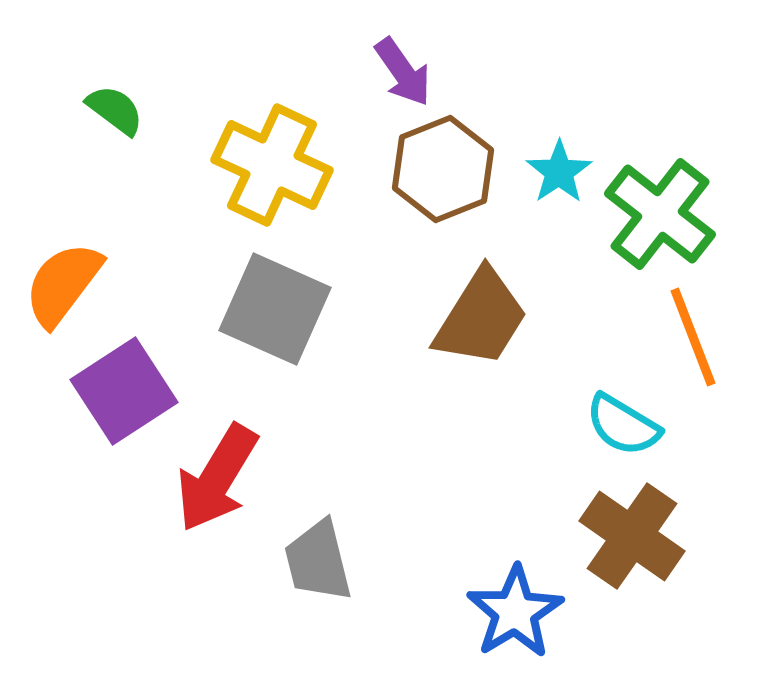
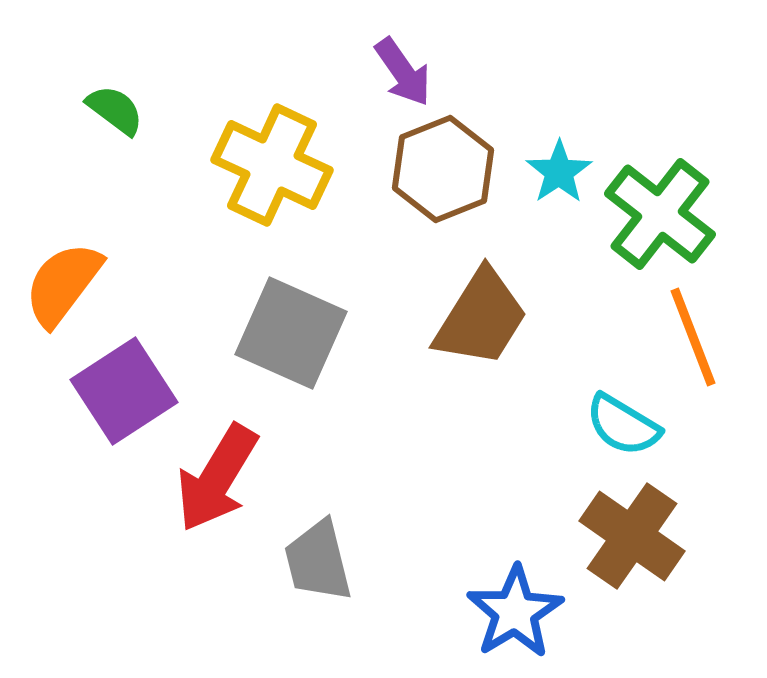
gray square: moved 16 px right, 24 px down
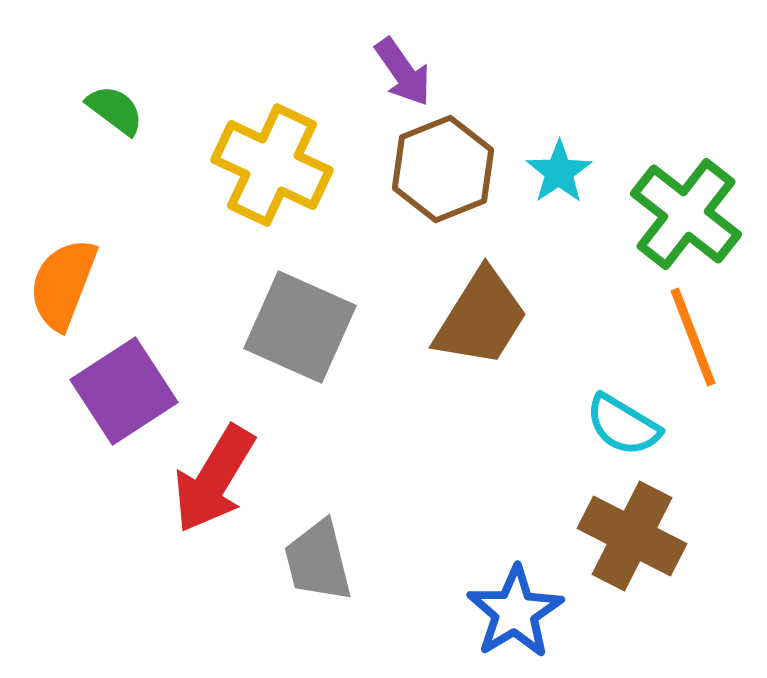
green cross: moved 26 px right
orange semicircle: rotated 16 degrees counterclockwise
gray square: moved 9 px right, 6 px up
red arrow: moved 3 px left, 1 px down
brown cross: rotated 8 degrees counterclockwise
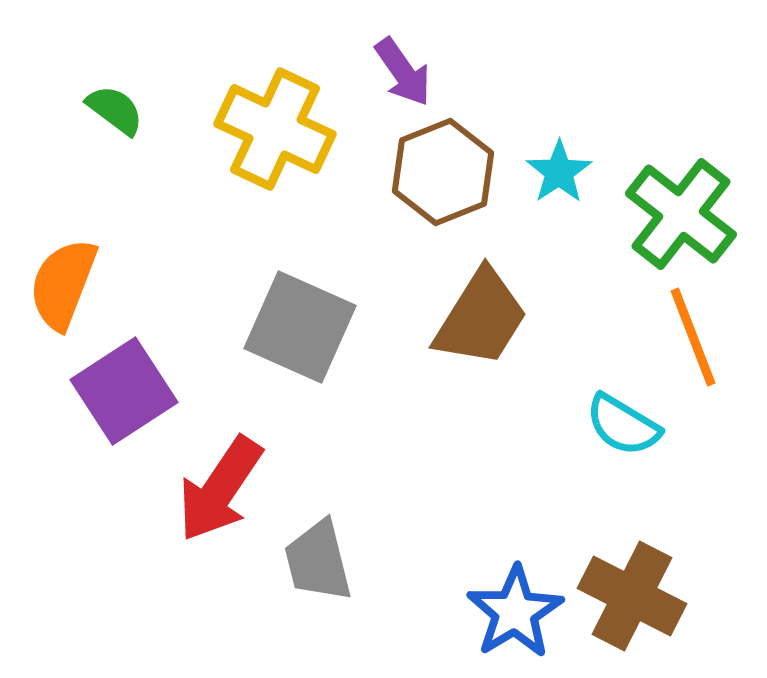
yellow cross: moved 3 px right, 36 px up
brown hexagon: moved 3 px down
green cross: moved 5 px left
red arrow: moved 6 px right, 10 px down; rotated 3 degrees clockwise
brown cross: moved 60 px down
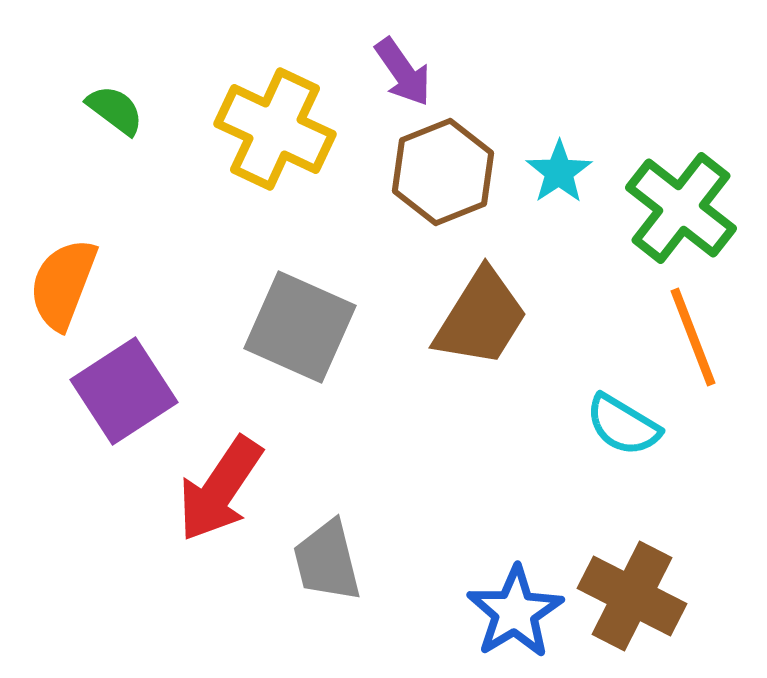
green cross: moved 6 px up
gray trapezoid: moved 9 px right
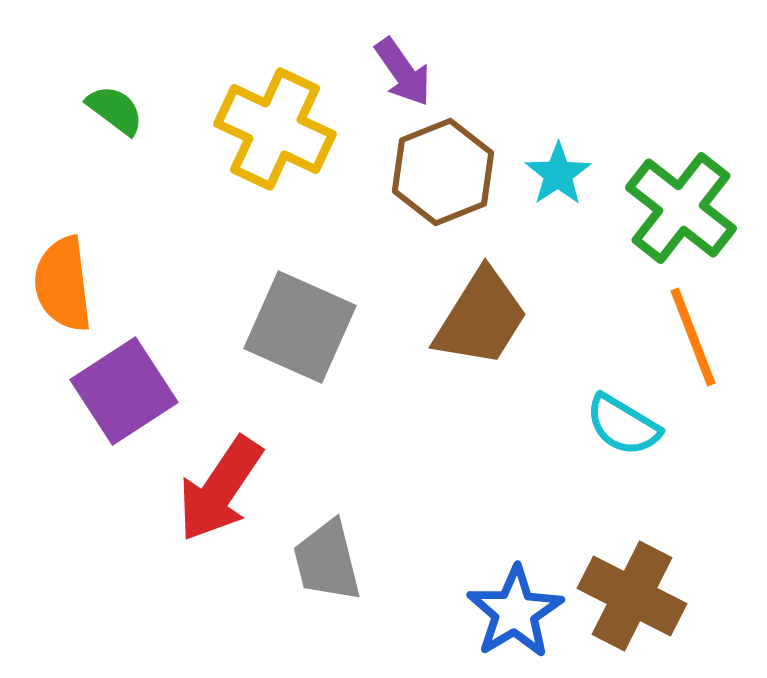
cyan star: moved 1 px left, 2 px down
orange semicircle: rotated 28 degrees counterclockwise
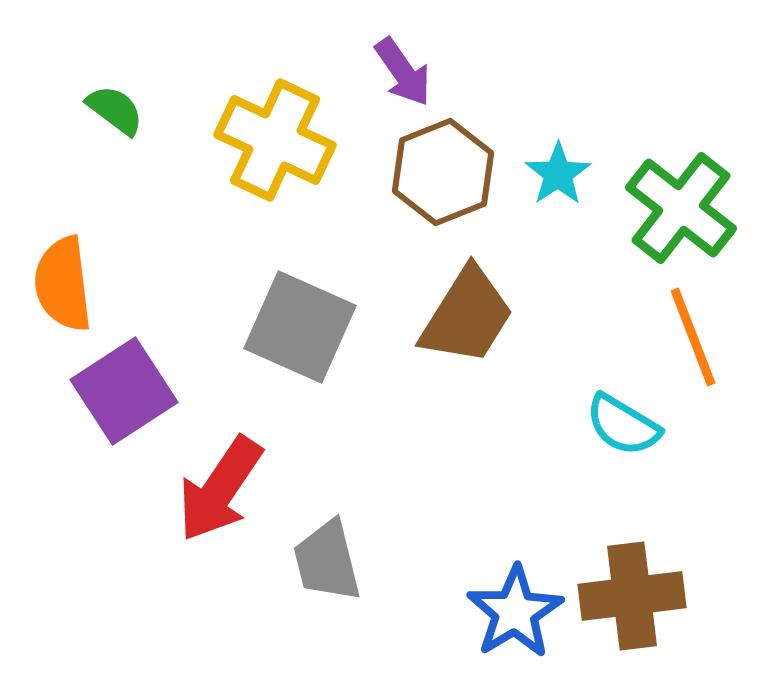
yellow cross: moved 11 px down
brown trapezoid: moved 14 px left, 2 px up
brown cross: rotated 34 degrees counterclockwise
